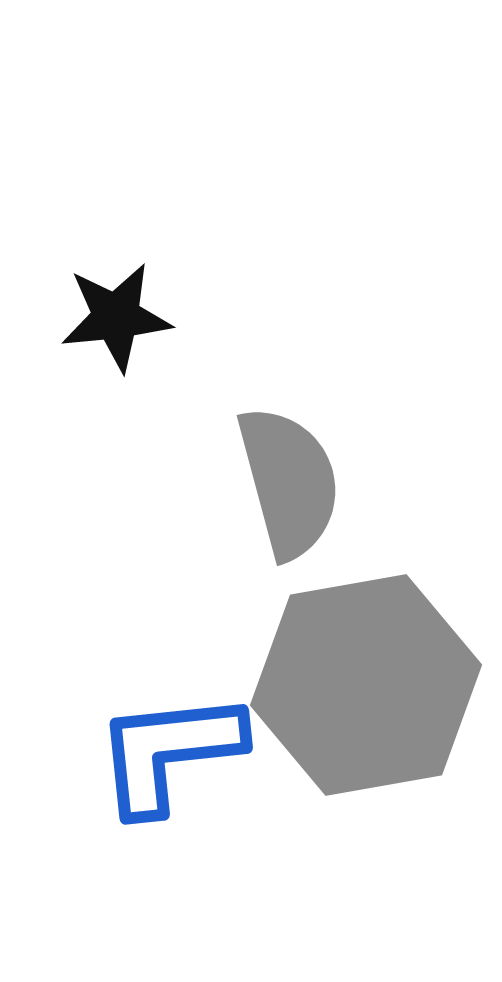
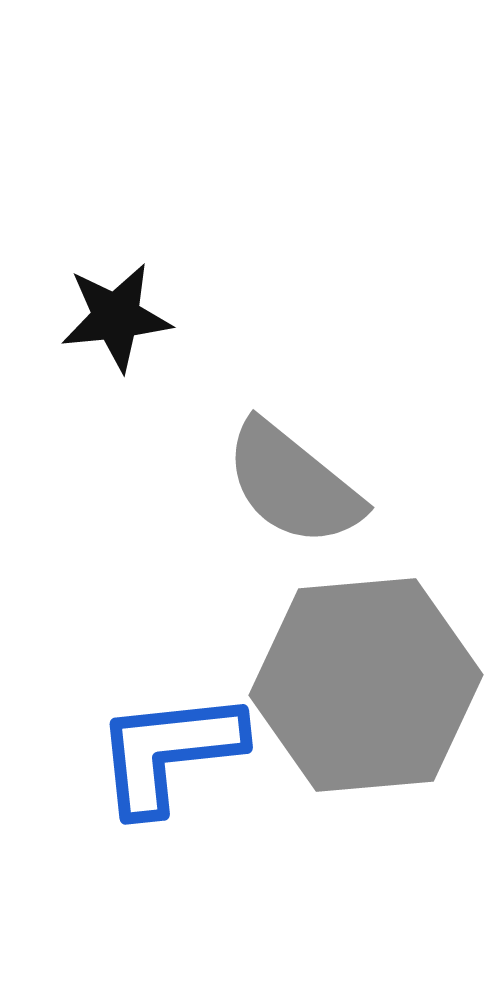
gray semicircle: moved 4 px right, 2 px down; rotated 144 degrees clockwise
gray hexagon: rotated 5 degrees clockwise
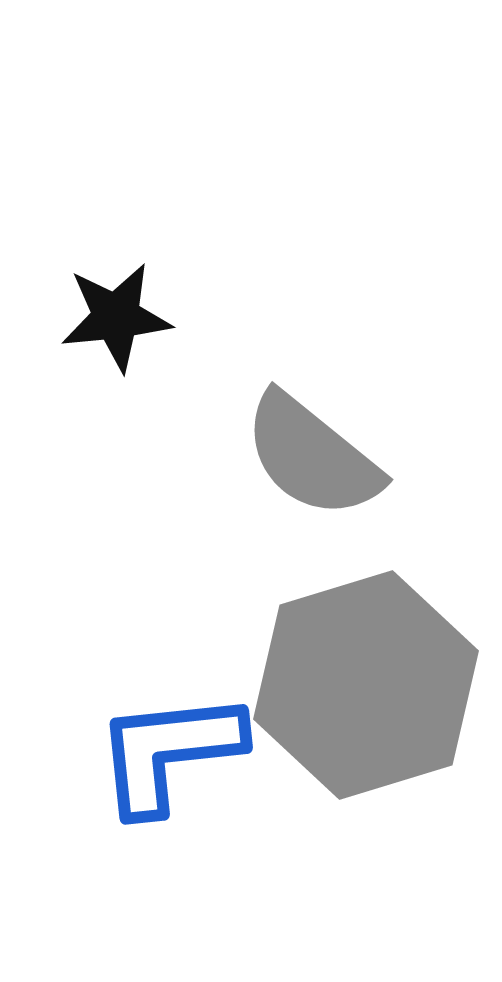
gray semicircle: moved 19 px right, 28 px up
gray hexagon: rotated 12 degrees counterclockwise
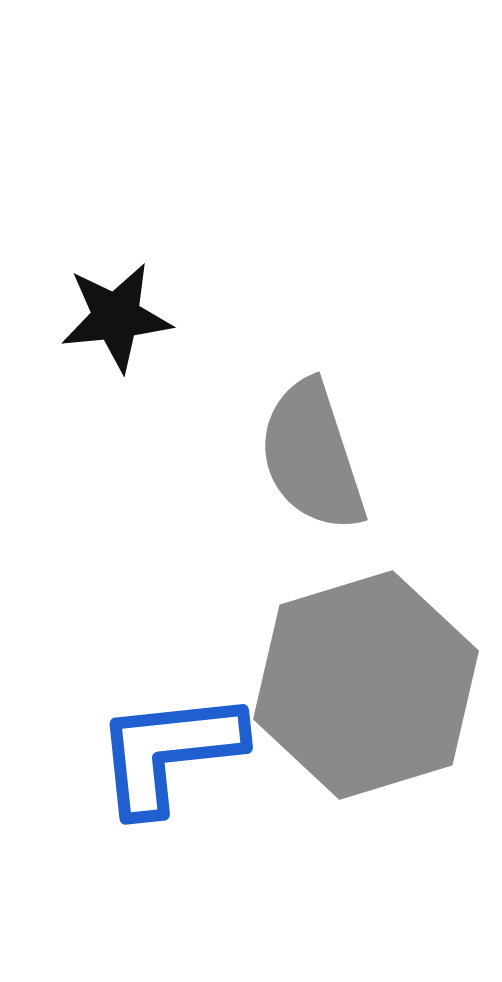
gray semicircle: rotated 33 degrees clockwise
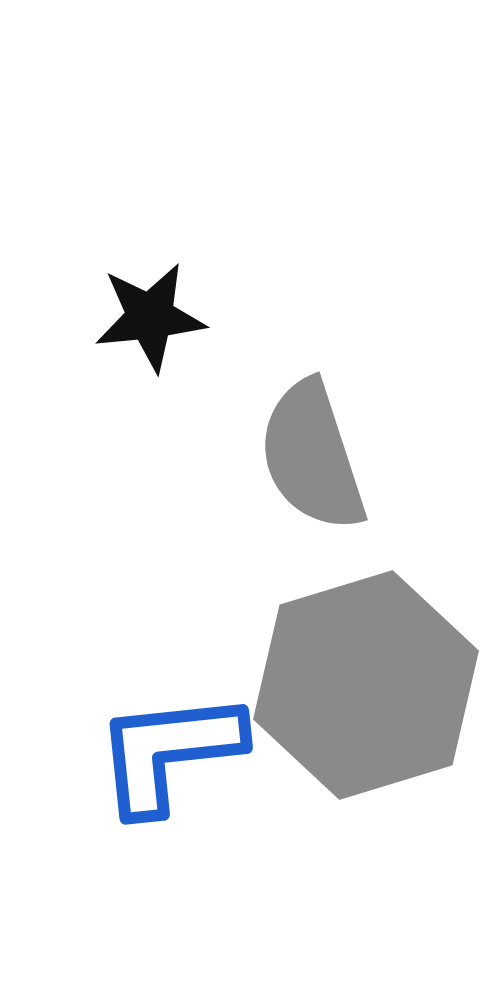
black star: moved 34 px right
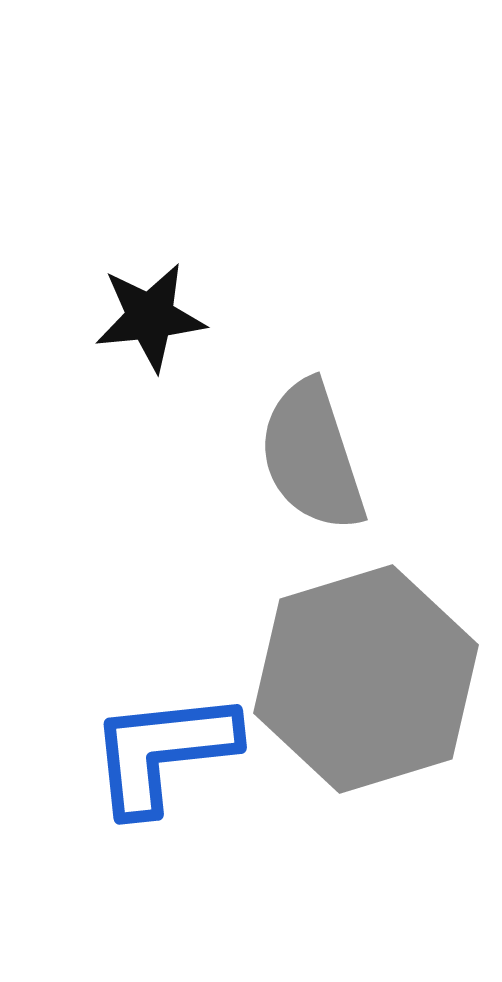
gray hexagon: moved 6 px up
blue L-shape: moved 6 px left
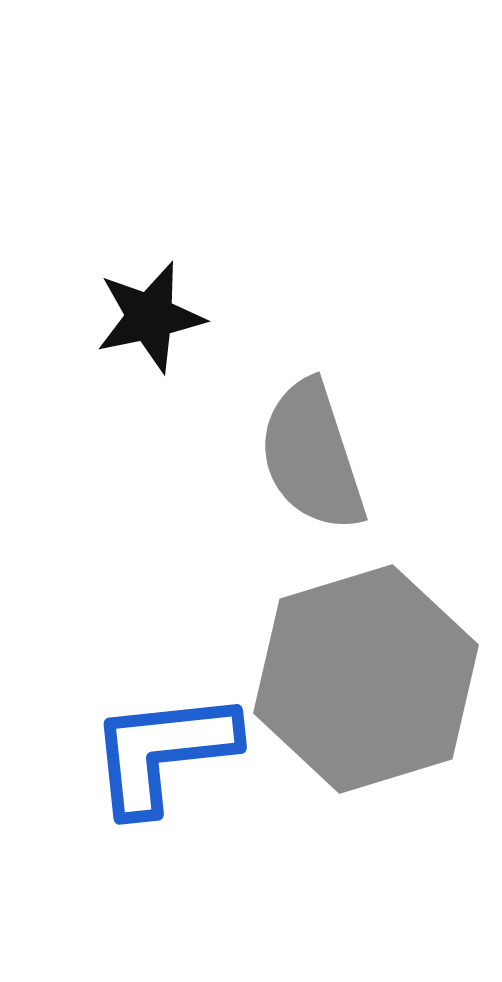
black star: rotated 6 degrees counterclockwise
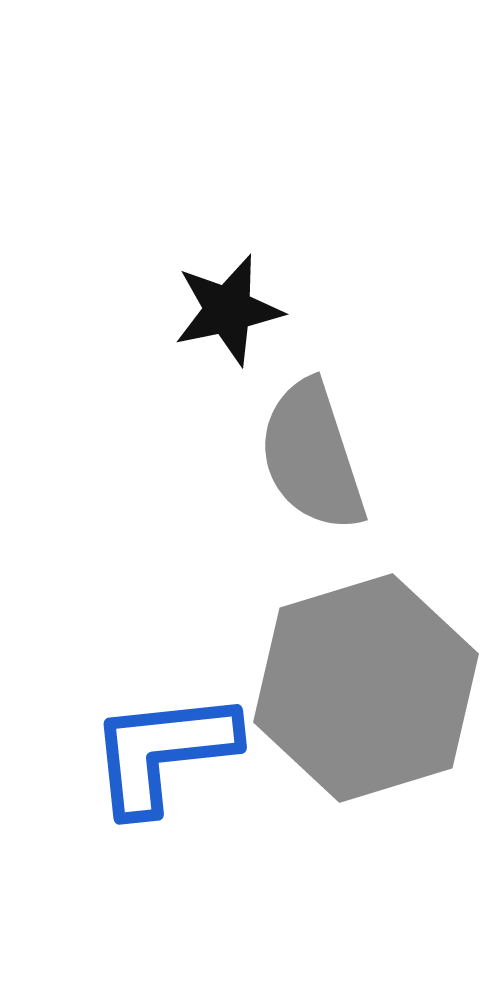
black star: moved 78 px right, 7 px up
gray hexagon: moved 9 px down
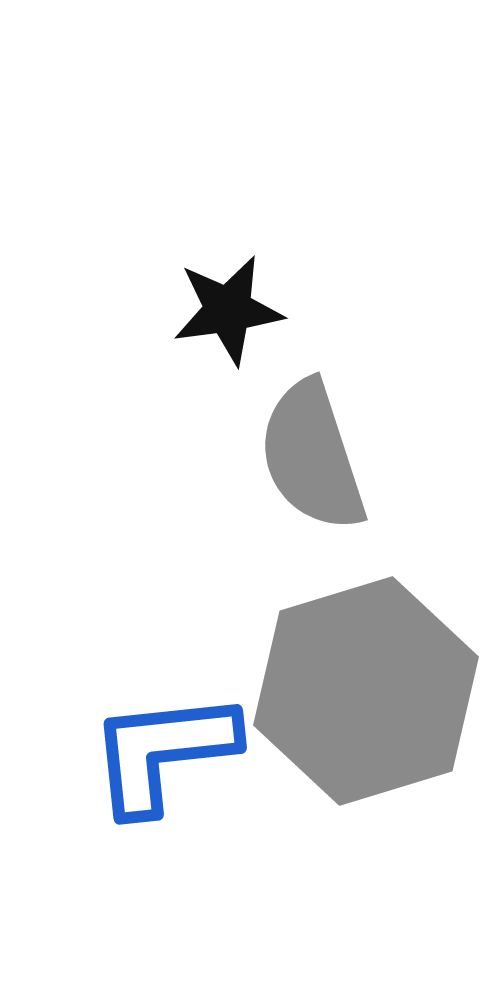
black star: rotated 4 degrees clockwise
gray hexagon: moved 3 px down
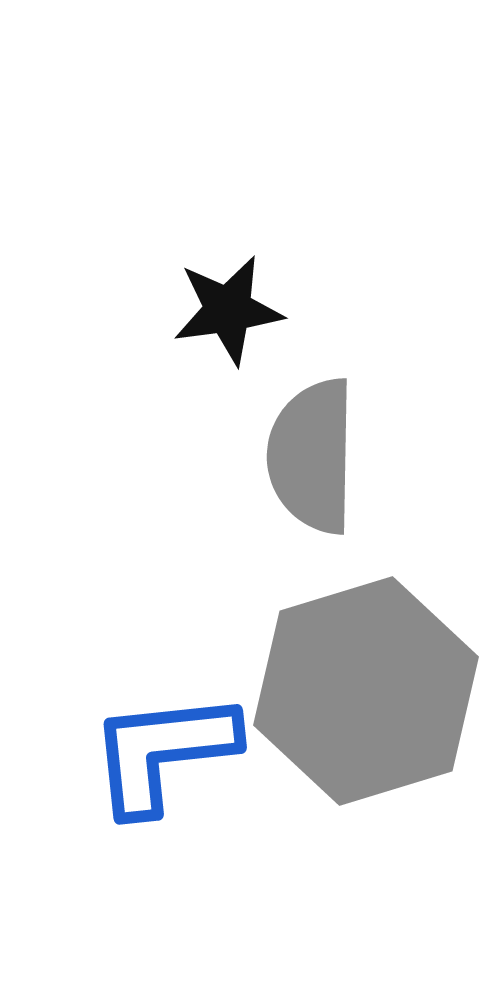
gray semicircle: rotated 19 degrees clockwise
